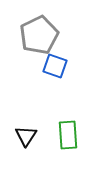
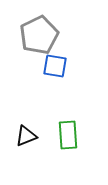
blue square: rotated 10 degrees counterclockwise
black triangle: rotated 35 degrees clockwise
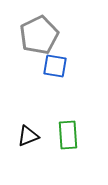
black triangle: moved 2 px right
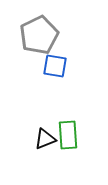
black triangle: moved 17 px right, 3 px down
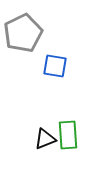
gray pentagon: moved 16 px left, 2 px up
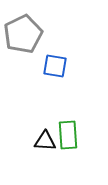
gray pentagon: moved 1 px down
black triangle: moved 2 px down; rotated 25 degrees clockwise
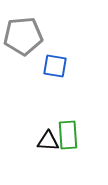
gray pentagon: moved 2 px down; rotated 21 degrees clockwise
black triangle: moved 3 px right
